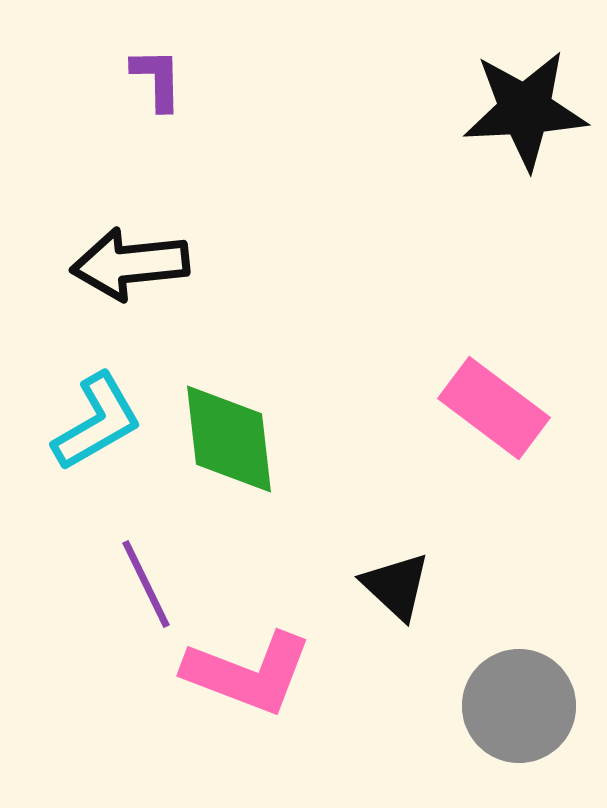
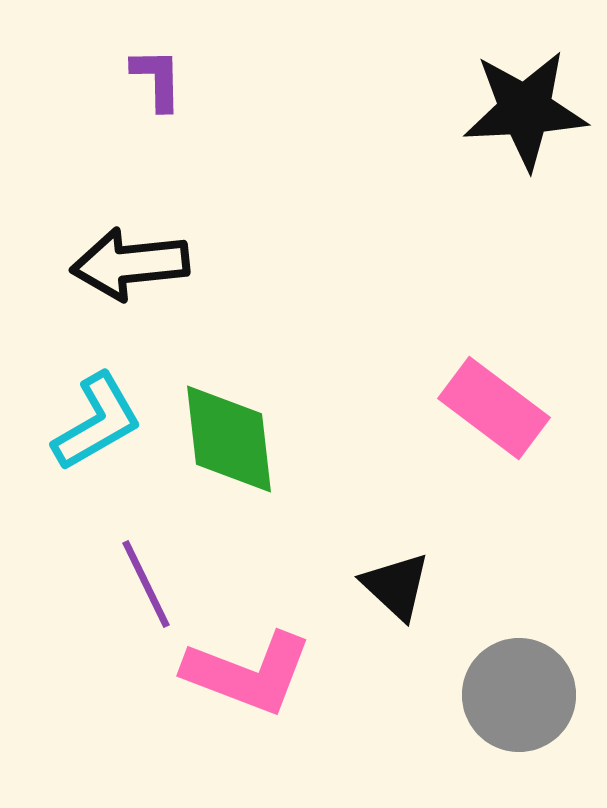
gray circle: moved 11 px up
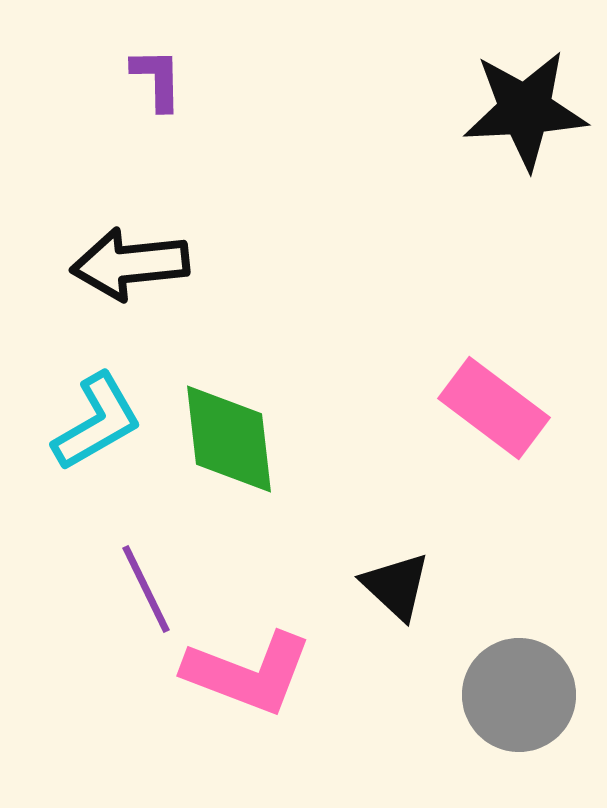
purple line: moved 5 px down
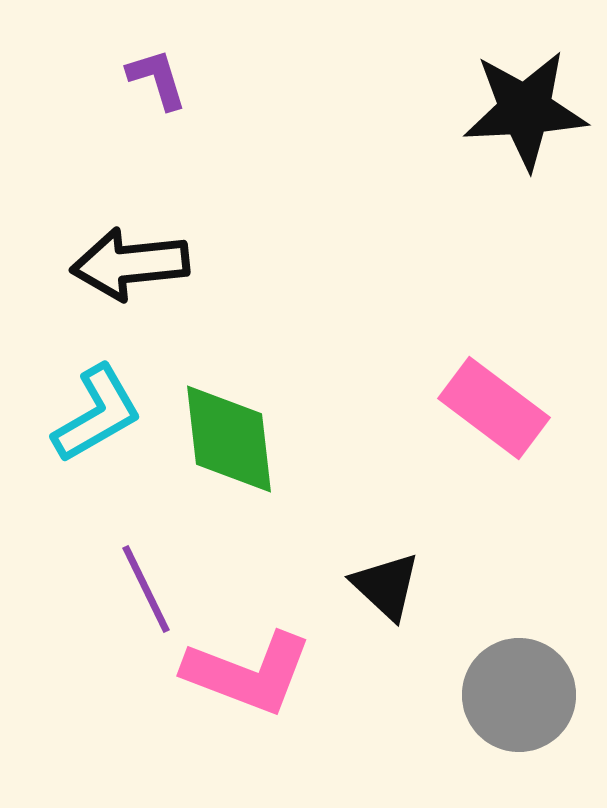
purple L-shape: rotated 16 degrees counterclockwise
cyan L-shape: moved 8 px up
black triangle: moved 10 px left
